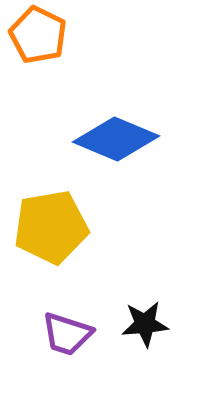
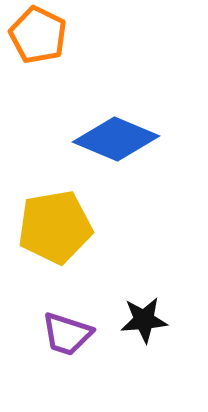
yellow pentagon: moved 4 px right
black star: moved 1 px left, 4 px up
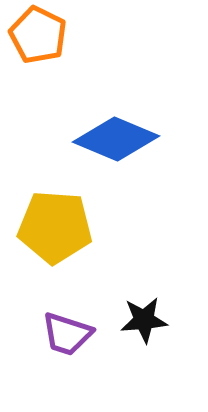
yellow pentagon: rotated 14 degrees clockwise
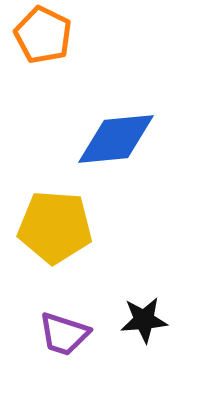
orange pentagon: moved 5 px right
blue diamond: rotated 28 degrees counterclockwise
purple trapezoid: moved 3 px left
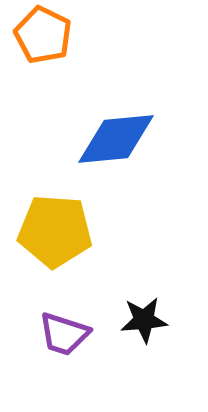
yellow pentagon: moved 4 px down
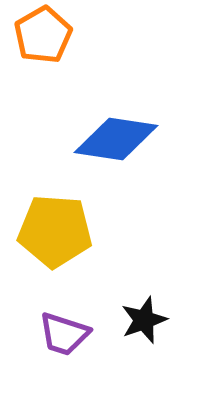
orange pentagon: rotated 16 degrees clockwise
blue diamond: rotated 14 degrees clockwise
black star: rotated 15 degrees counterclockwise
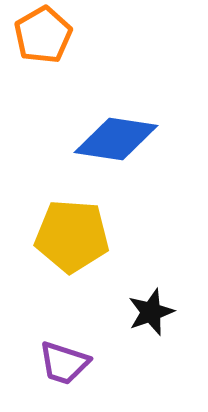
yellow pentagon: moved 17 px right, 5 px down
black star: moved 7 px right, 8 px up
purple trapezoid: moved 29 px down
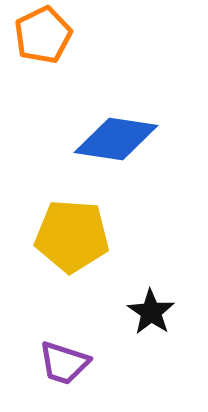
orange pentagon: rotated 4 degrees clockwise
black star: rotated 18 degrees counterclockwise
